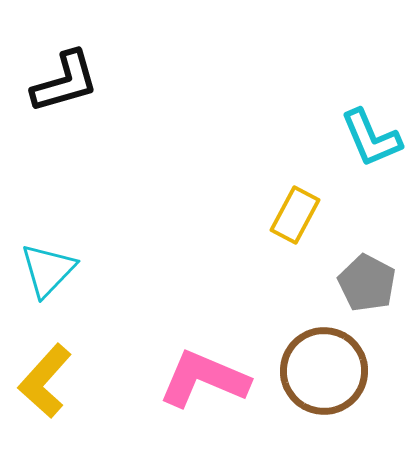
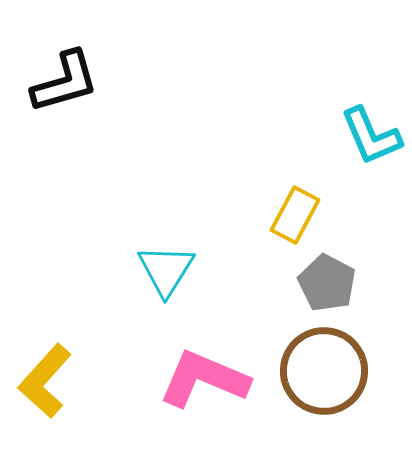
cyan L-shape: moved 2 px up
cyan triangle: moved 118 px right; rotated 12 degrees counterclockwise
gray pentagon: moved 40 px left
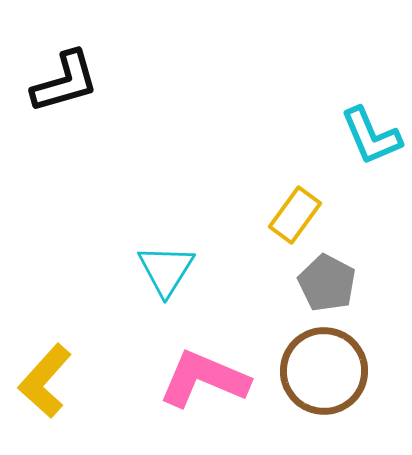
yellow rectangle: rotated 8 degrees clockwise
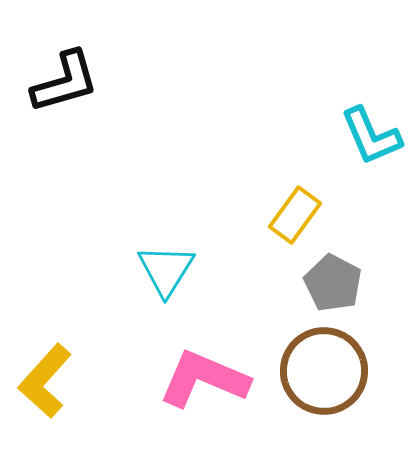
gray pentagon: moved 6 px right
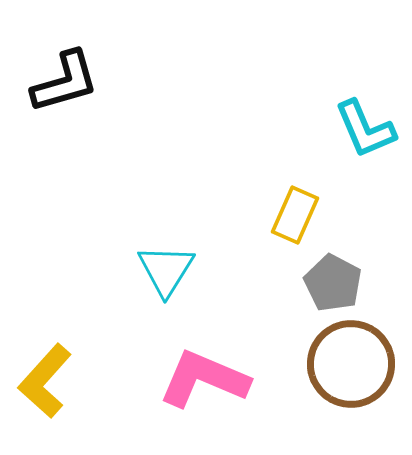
cyan L-shape: moved 6 px left, 7 px up
yellow rectangle: rotated 12 degrees counterclockwise
brown circle: moved 27 px right, 7 px up
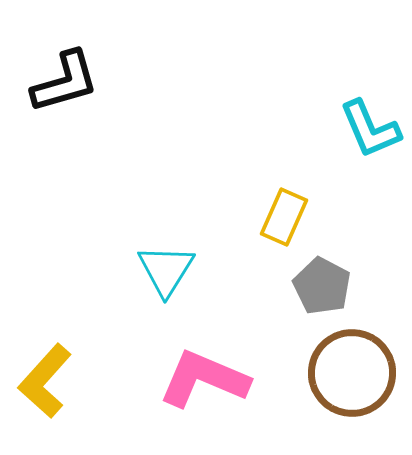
cyan L-shape: moved 5 px right
yellow rectangle: moved 11 px left, 2 px down
gray pentagon: moved 11 px left, 3 px down
brown circle: moved 1 px right, 9 px down
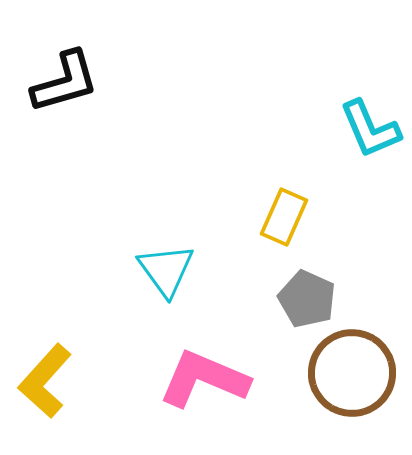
cyan triangle: rotated 8 degrees counterclockwise
gray pentagon: moved 15 px left, 13 px down; rotated 4 degrees counterclockwise
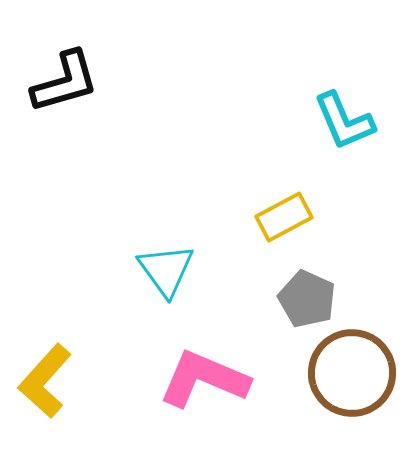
cyan L-shape: moved 26 px left, 8 px up
yellow rectangle: rotated 38 degrees clockwise
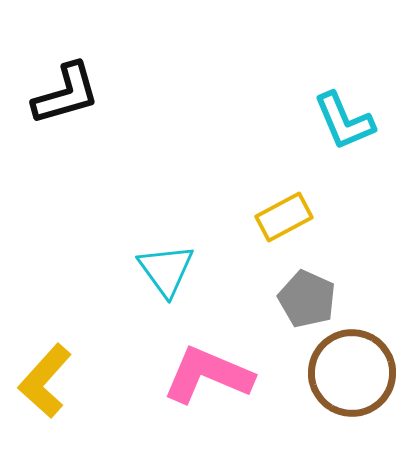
black L-shape: moved 1 px right, 12 px down
pink L-shape: moved 4 px right, 4 px up
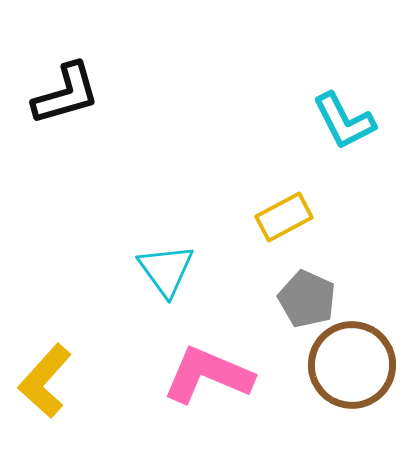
cyan L-shape: rotated 4 degrees counterclockwise
brown circle: moved 8 px up
